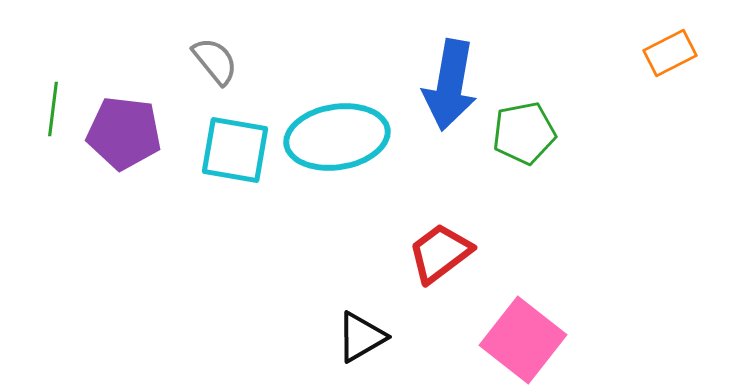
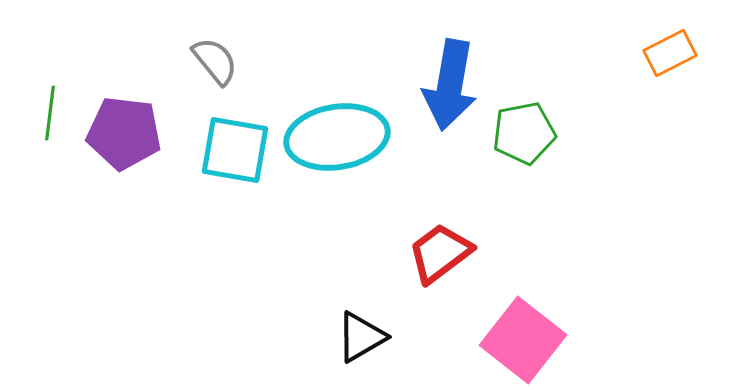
green line: moved 3 px left, 4 px down
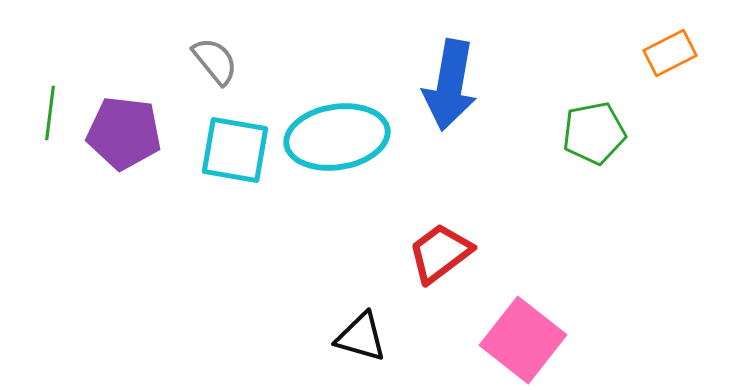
green pentagon: moved 70 px right
black triangle: rotated 46 degrees clockwise
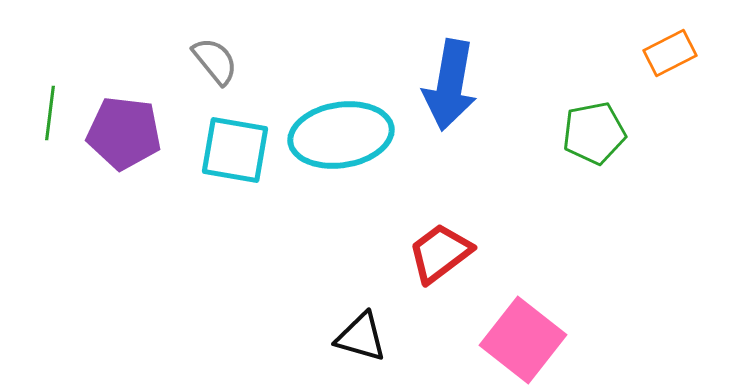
cyan ellipse: moved 4 px right, 2 px up
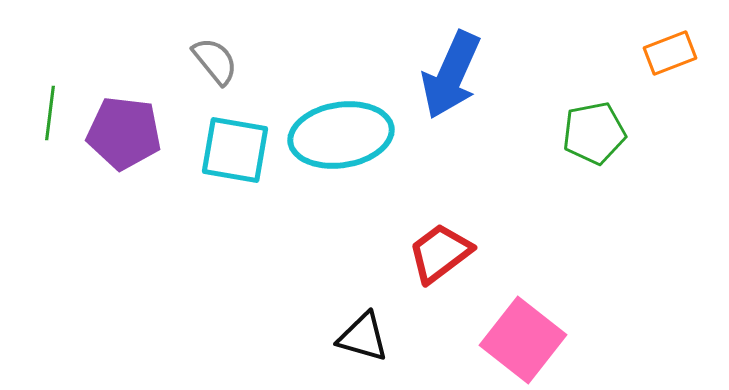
orange rectangle: rotated 6 degrees clockwise
blue arrow: moved 1 px right, 10 px up; rotated 14 degrees clockwise
black triangle: moved 2 px right
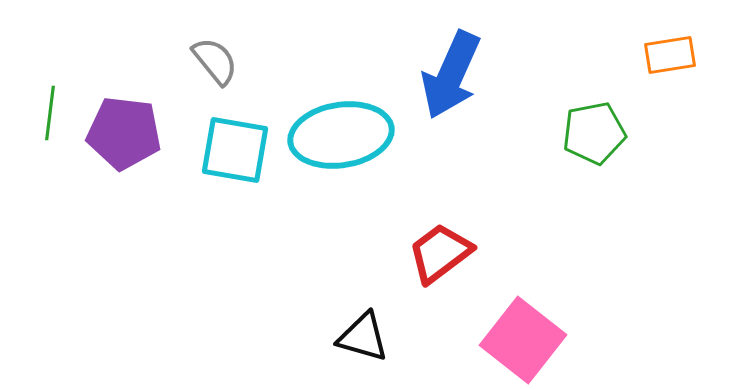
orange rectangle: moved 2 px down; rotated 12 degrees clockwise
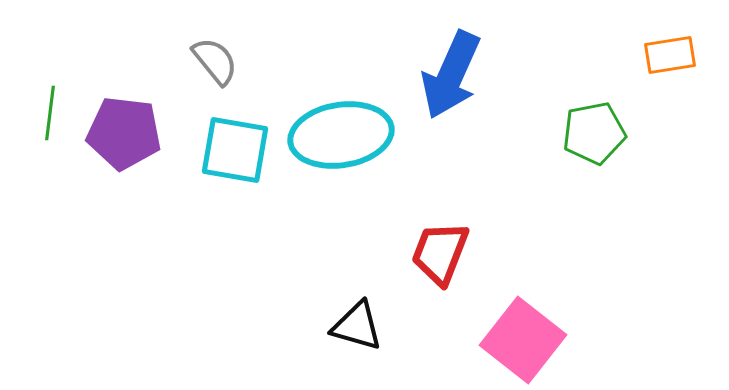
red trapezoid: rotated 32 degrees counterclockwise
black triangle: moved 6 px left, 11 px up
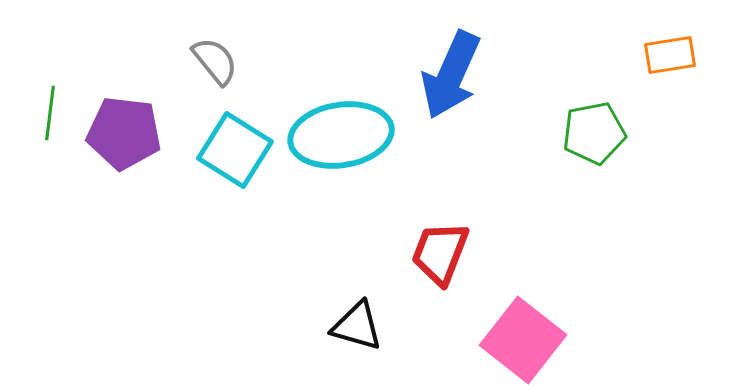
cyan square: rotated 22 degrees clockwise
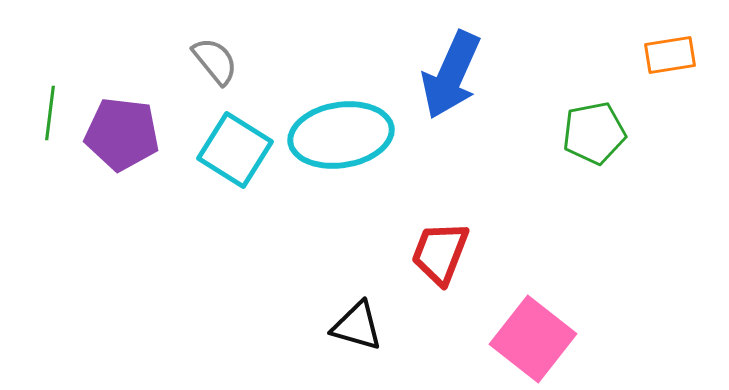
purple pentagon: moved 2 px left, 1 px down
pink square: moved 10 px right, 1 px up
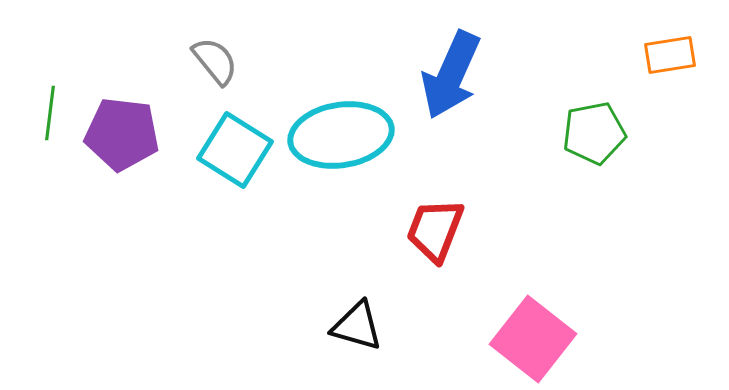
red trapezoid: moved 5 px left, 23 px up
